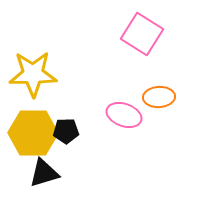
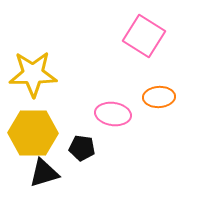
pink square: moved 2 px right, 2 px down
pink ellipse: moved 11 px left, 1 px up; rotated 12 degrees counterclockwise
black pentagon: moved 16 px right, 17 px down; rotated 10 degrees clockwise
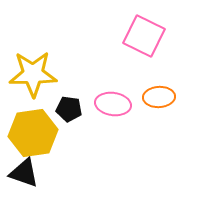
pink square: rotated 6 degrees counterclockwise
pink ellipse: moved 10 px up
yellow hexagon: rotated 9 degrees counterclockwise
black pentagon: moved 13 px left, 39 px up
black triangle: moved 20 px left; rotated 36 degrees clockwise
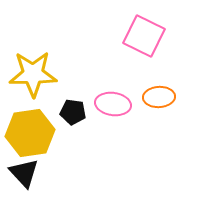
black pentagon: moved 4 px right, 3 px down
yellow hexagon: moved 3 px left
black triangle: rotated 28 degrees clockwise
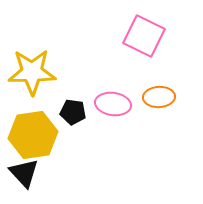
yellow star: moved 1 px left, 2 px up
yellow hexagon: moved 3 px right, 2 px down
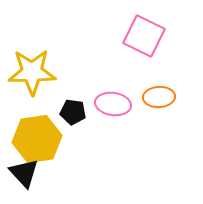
yellow hexagon: moved 4 px right, 4 px down
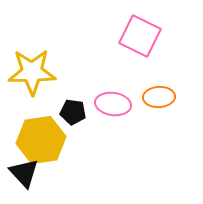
pink square: moved 4 px left
yellow hexagon: moved 4 px right, 1 px down
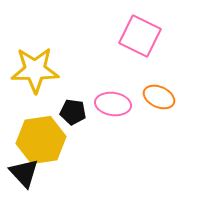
yellow star: moved 3 px right, 2 px up
orange ellipse: rotated 28 degrees clockwise
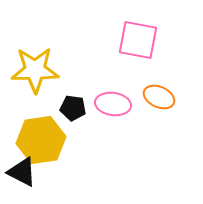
pink square: moved 2 px left, 4 px down; rotated 15 degrees counterclockwise
black pentagon: moved 4 px up
black triangle: moved 2 px left, 1 px up; rotated 20 degrees counterclockwise
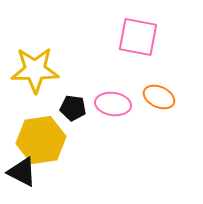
pink square: moved 3 px up
